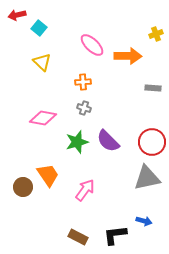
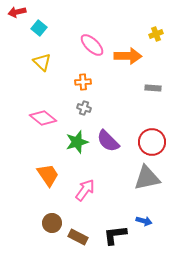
red arrow: moved 3 px up
pink diamond: rotated 28 degrees clockwise
brown circle: moved 29 px right, 36 px down
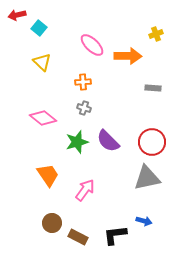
red arrow: moved 3 px down
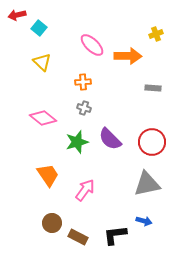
purple semicircle: moved 2 px right, 2 px up
gray triangle: moved 6 px down
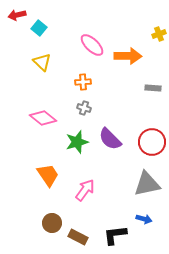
yellow cross: moved 3 px right
blue arrow: moved 2 px up
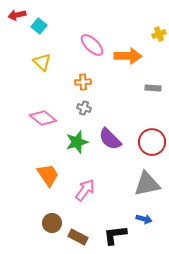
cyan square: moved 2 px up
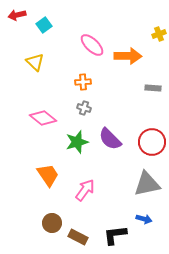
cyan square: moved 5 px right, 1 px up; rotated 14 degrees clockwise
yellow triangle: moved 7 px left
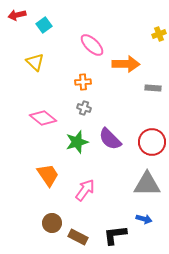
orange arrow: moved 2 px left, 8 px down
gray triangle: rotated 12 degrees clockwise
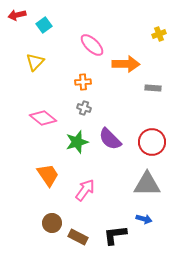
yellow triangle: rotated 30 degrees clockwise
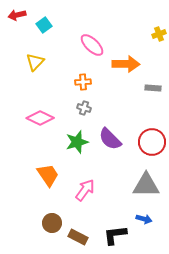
pink diamond: moved 3 px left; rotated 12 degrees counterclockwise
gray triangle: moved 1 px left, 1 px down
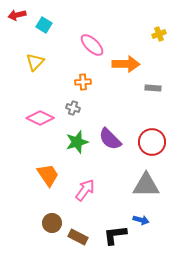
cyan square: rotated 21 degrees counterclockwise
gray cross: moved 11 px left
blue arrow: moved 3 px left, 1 px down
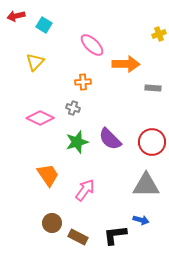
red arrow: moved 1 px left, 1 px down
